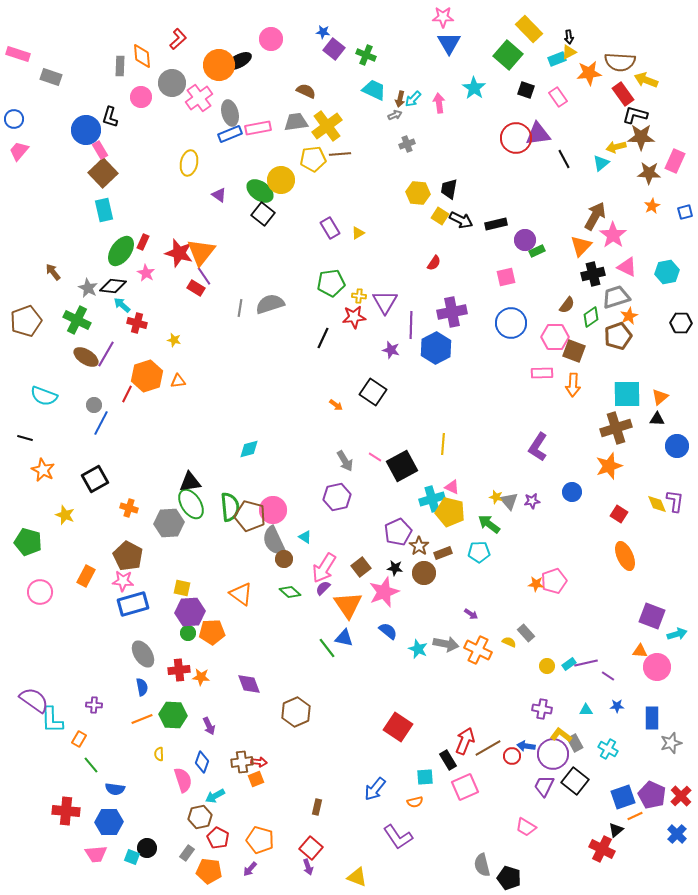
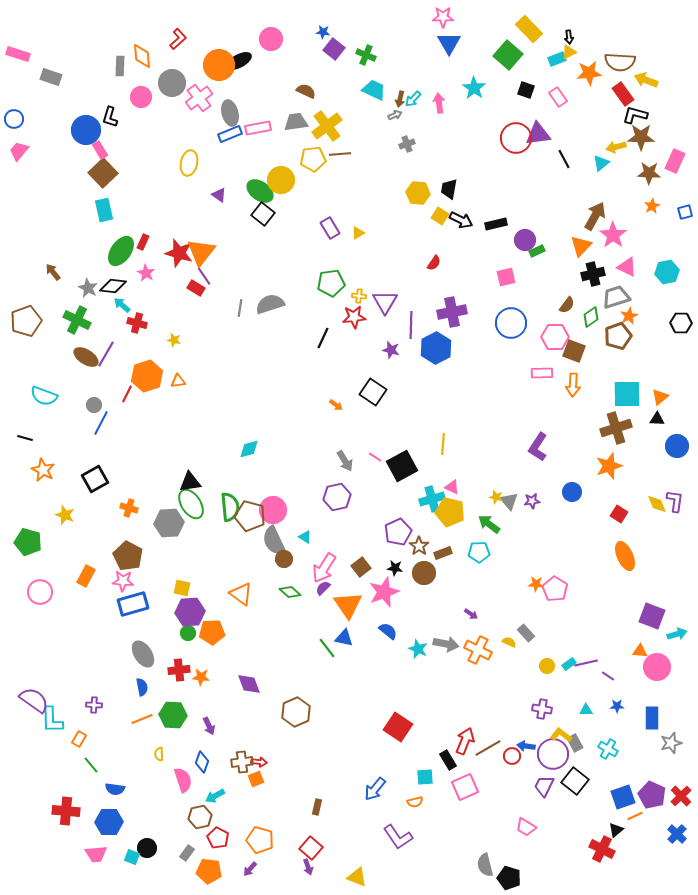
pink pentagon at (554, 581): moved 1 px right, 8 px down; rotated 20 degrees counterclockwise
gray semicircle at (482, 865): moved 3 px right
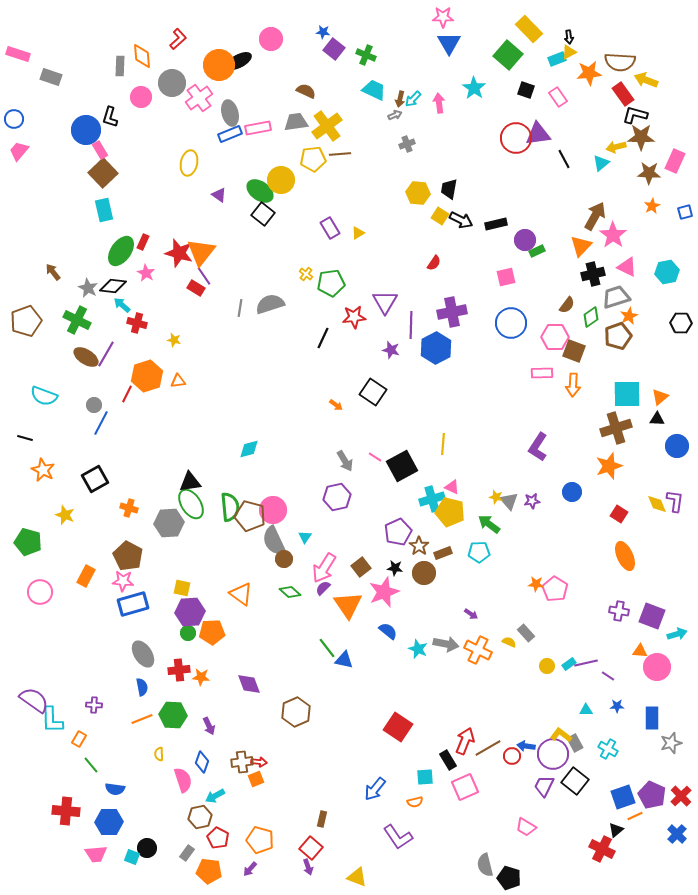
yellow cross at (359, 296): moved 53 px left, 22 px up; rotated 32 degrees clockwise
cyan triangle at (305, 537): rotated 32 degrees clockwise
blue triangle at (344, 638): moved 22 px down
purple cross at (542, 709): moved 77 px right, 98 px up
brown rectangle at (317, 807): moved 5 px right, 12 px down
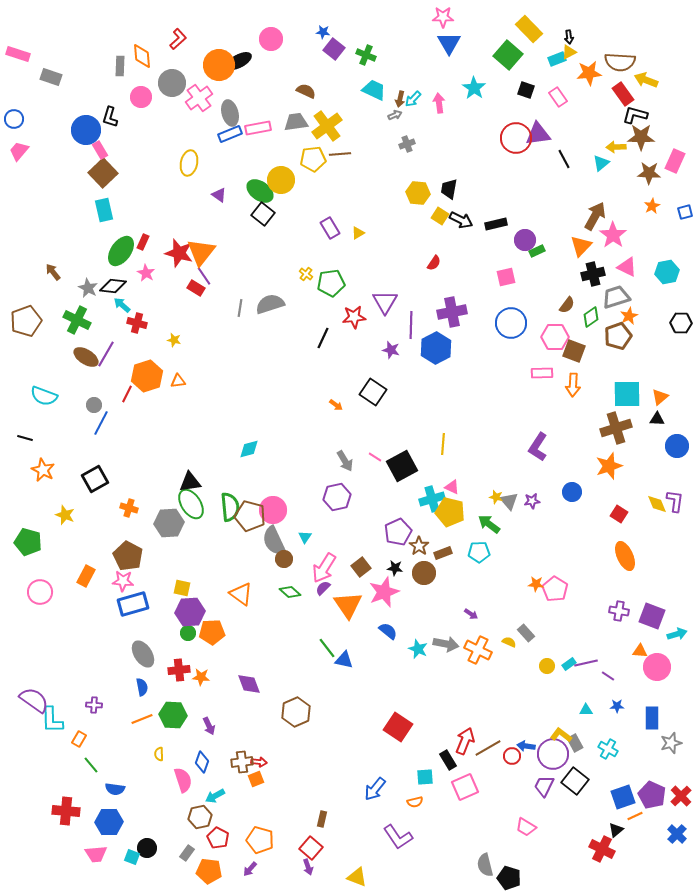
yellow arrow at (616, 147): rotated 12 degrees clockwise
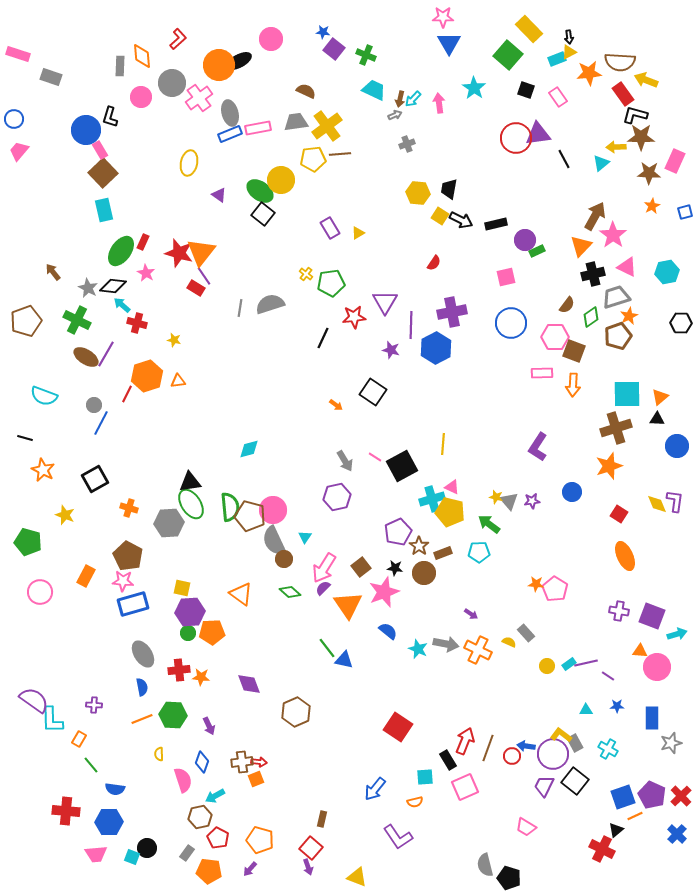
brown line at (488, 748): rotated 40 degrees counterclockwise
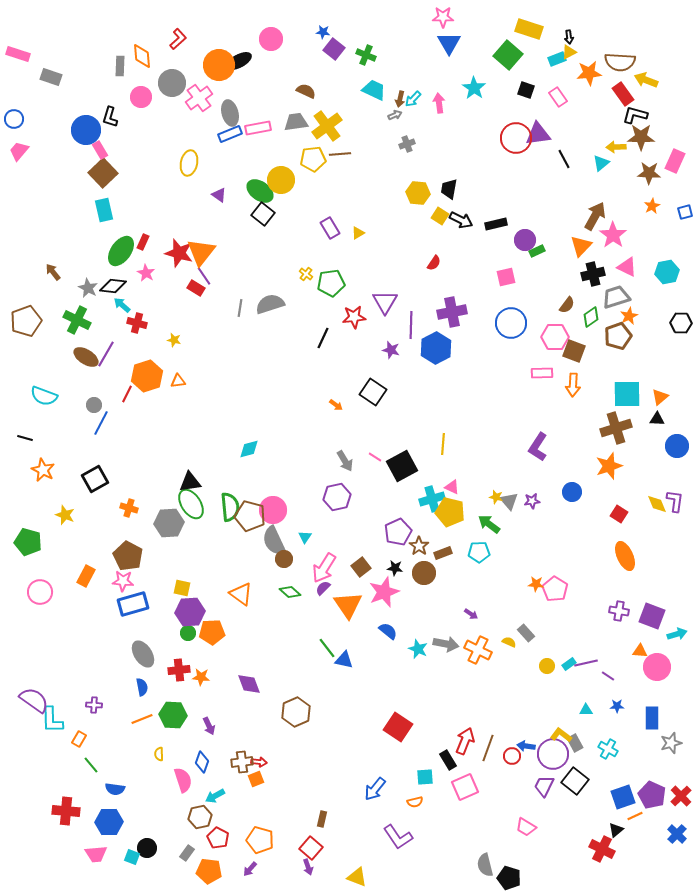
yellow rectangle at (529, 29): rotated 28 degrees counterclockwise
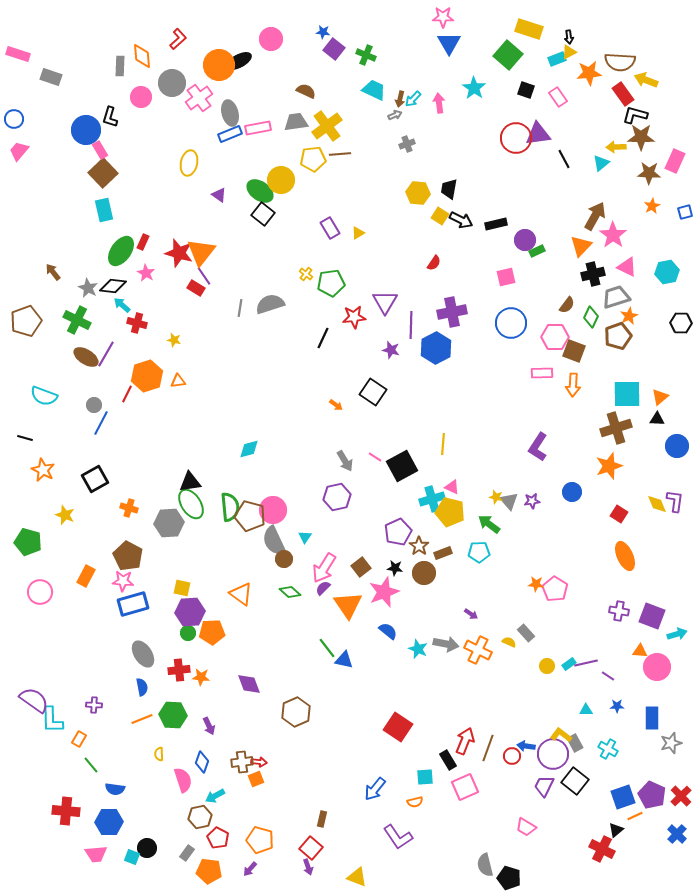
green diamond at (591, 317): rotated 30 degrees counterclockwise
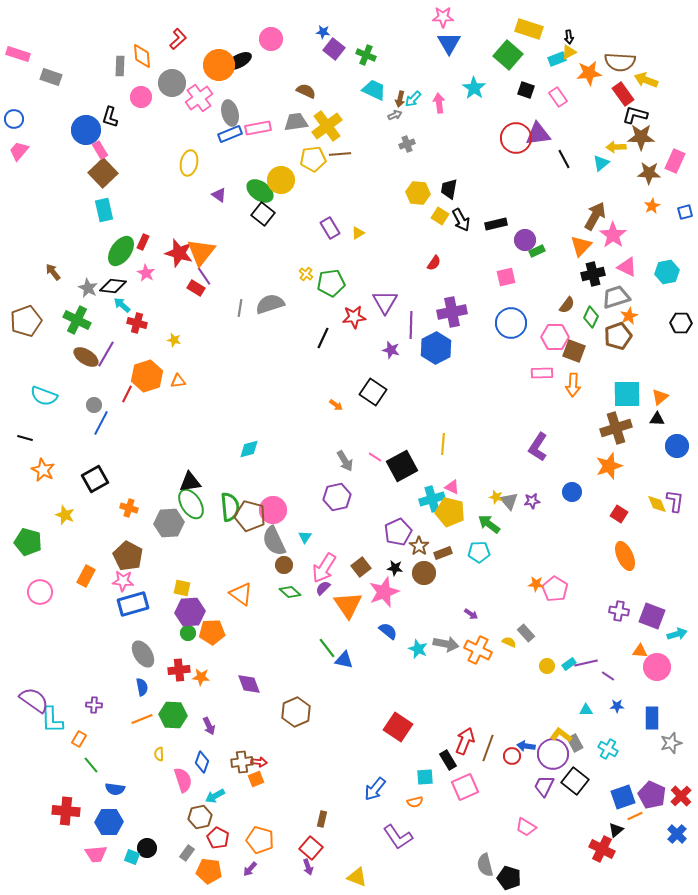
black arrow at (461, 220): rotated 35 degrees clockwise
brown circle at (284, 559): moved 6 px down
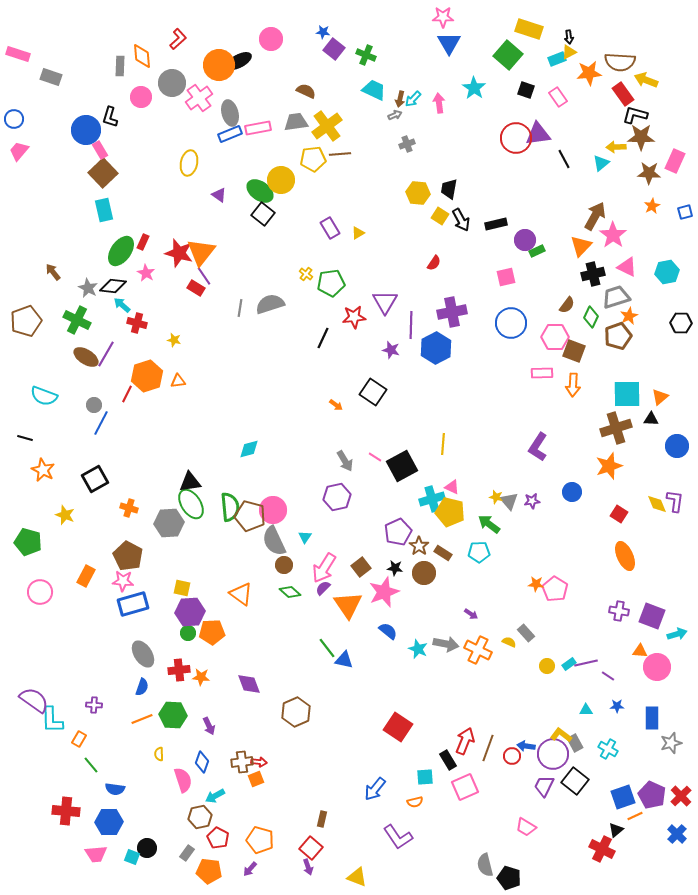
black triangle at (657, 419): moved 6 px left
brown rectangle at (443, 553): rotated 54 degrees clockwise
blue semicircle at (142, 687): rotated 30 degrees clockwise
